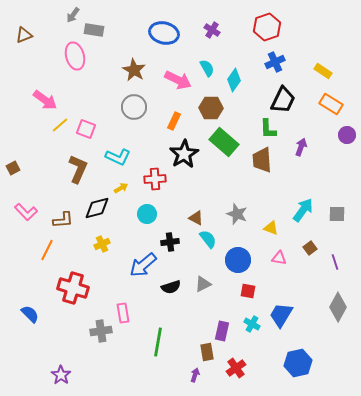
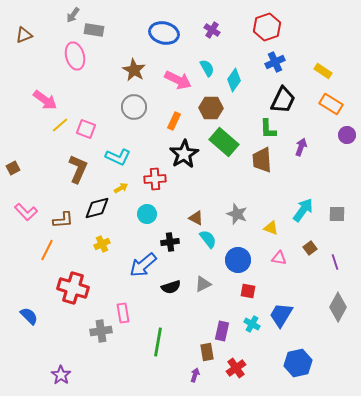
blue semicircle at (30, 314): moved 1 px left, 2 px down
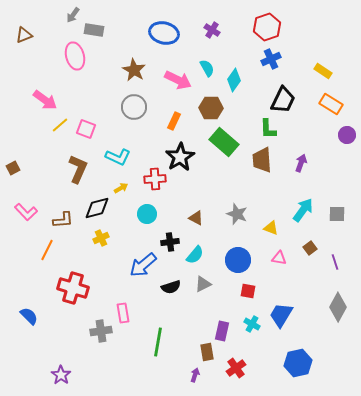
blue cross at (275, 62): moved 4 px left, 3 px up
purple arrow at (301, 147): moved 16 px down
black star at (184, 154): moved 4 px left, 3 px down
cyan semicircle at (208, 239): moved 13 px left, 16 px down; rotated 78 degrees clockwise
yellow cross at (102, 244): moved 1 px left, 6 px up
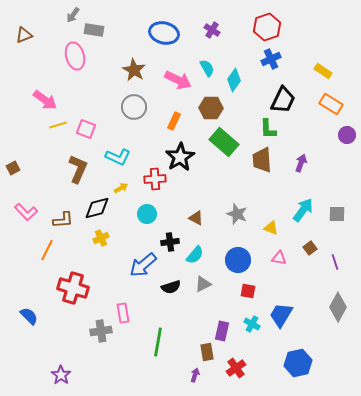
yellow line at (60, 125): moved 2 px left; rotated 24 degrees clockwise
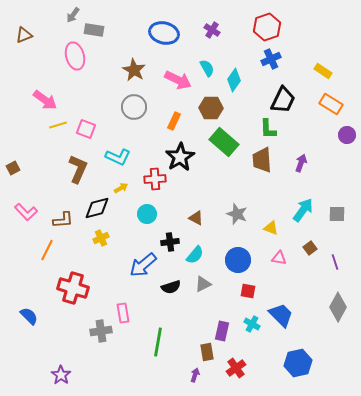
blue trapezoid at (281, 315): rotated 104 degrees clockwise
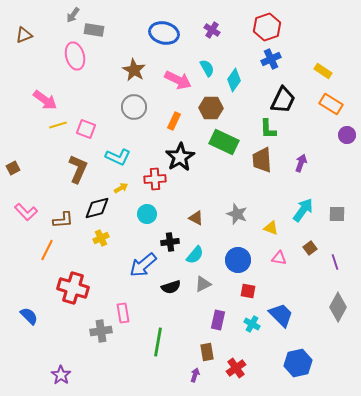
green rectangle at (224, 142): rotated 16 degrees counterclockwise
purple rectangle at (222, 331): moved 4 px left, 11 px up
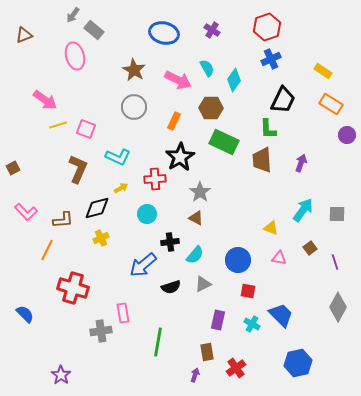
gray rectangle at (94, 30): rotated 30 degrees clockwise
gray star at (237, 214): moved 37 px left, 22 px up; rotated 15 degrees clockwise
blue semicircle at (29, 316): moved 4 px left, 2 px up
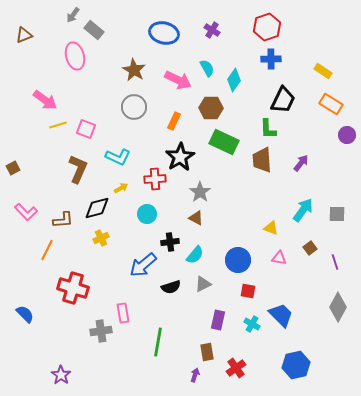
blue cross at (271, 59): rotated 24 degrees clockwise
purple arrow at (301, 163): rotated 18 degrees clockwise
blue hexagon at (298, 363): moved 2 px left, 2 px down
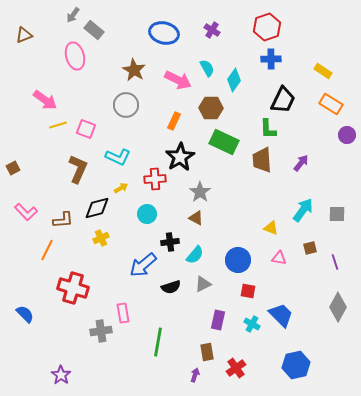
gray circle at (134, 107): moved 8 px left, 2 px up
brown square at (310, 248): rotated 24 degrees clockwise
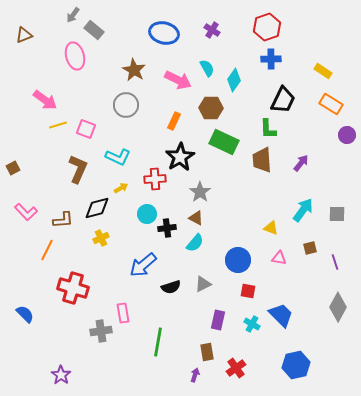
black cross at (170, 242): moved 3 px left, 14 px up
cyan semicircle at (195, 255): moved 12 px up
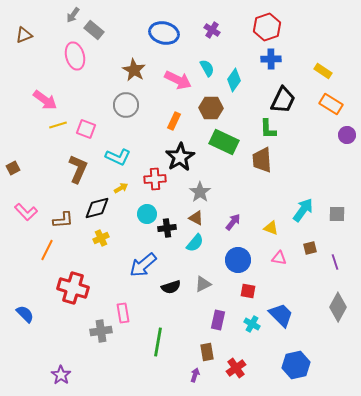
purple arrow at (301, 163): moved 68 px left, 59 px down
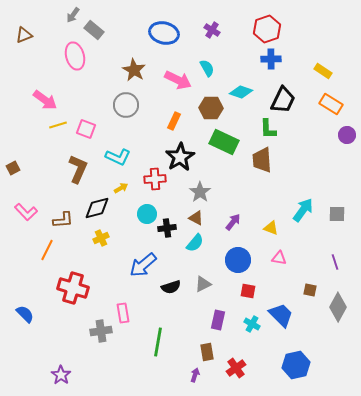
red hexagon at (267, 27): moved 2 px down
cyan diamond at (234, 80): moved 7 px right, 12 px down; rotated 75 degrees clockwise
brown square at (310, 248): moved 42 px down; rotated 24 degrees clockwise
